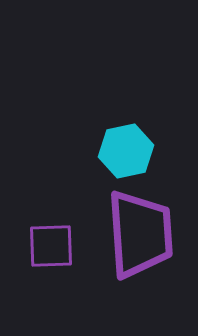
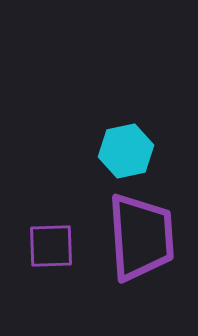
purple trapezoid: moved 1 px right, 3 px down
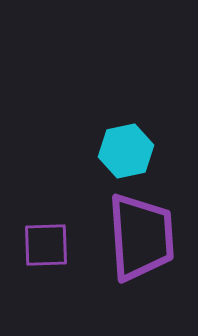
purple square: moved 5 px left, 1 px up
